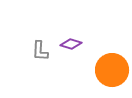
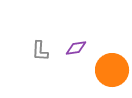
purple diamond: moved 5 px right, 4 px down; rotated 25 degrees counterclockwise
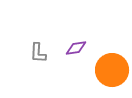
gray L-shape: moved 2 px left, 2 px down
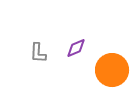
purple diamond: rotated 15 degrees counterclockwise
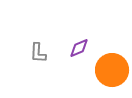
purple diamond: moved 3 px right
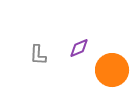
gray L-shape: moved 2 px down
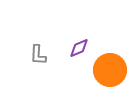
orange circle: moved 2 px left
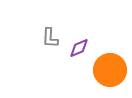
gray L-shape: moved 12 px right, 17 px up
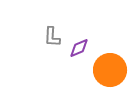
gray L-shape: moved 2 px right, 1 px up
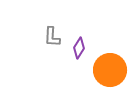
purple diamond: rotated 35 degrees counterclockwise
